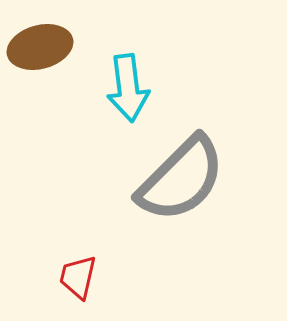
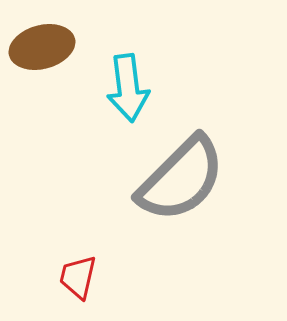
brown ellipse: moved 2 px right
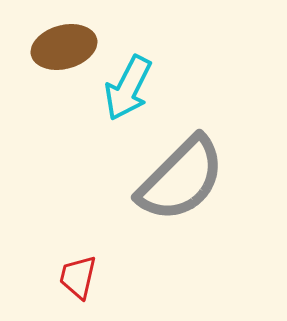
brown ellipse: moved 22 px right
cyan arrow: rotated 34 degrees clockwise
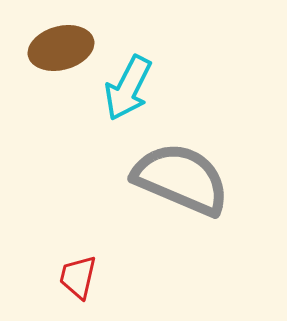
brown ellipse: moved 3 px left, 1 px down
gray semicircle: rotated 112 degrees counterclockwise
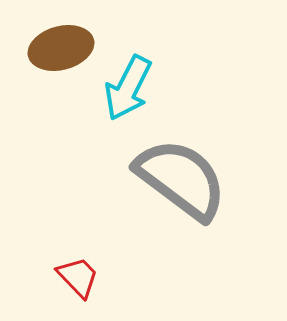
gray semicircle: rotated 14 degrees clockwise
red trapezoid: rotated 123 degrees clockwise
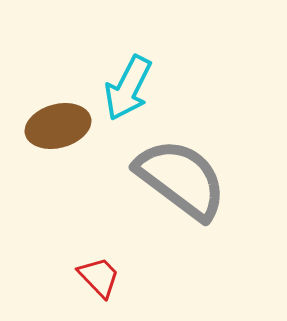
brown ellipse: moved 3 px left, 78 px down
red trapezoid: moved 21 px right
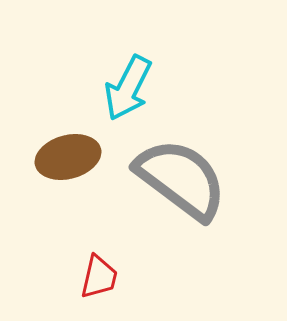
brown ellipse: moved 10 px right, 31 px down
red trapezoid: rotated 57 degrees clockwise
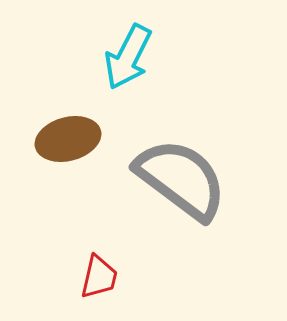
cyan arrow: moved 31 px up
brown ellipse: moved 18 px up
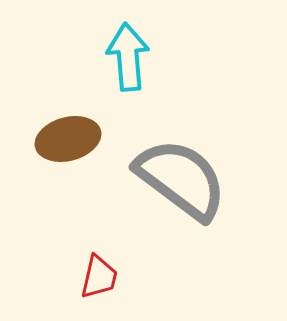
cyan arrow: rotated 148 degrees clockwise
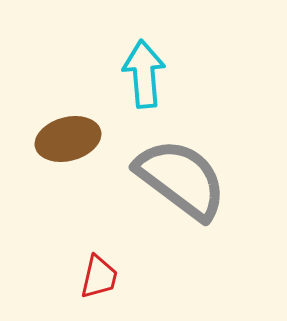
cyan arrow: moved 16 px right, 17 px down
